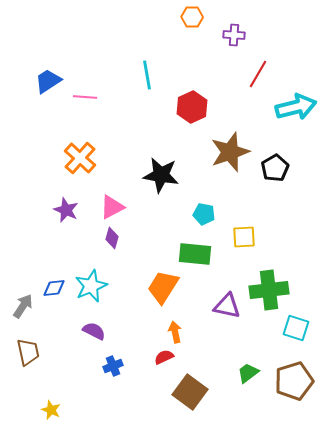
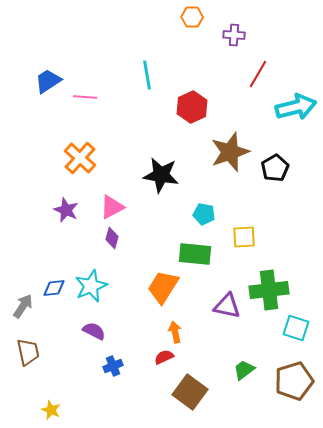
green trapezoid: moved 4 px left, 3 px up
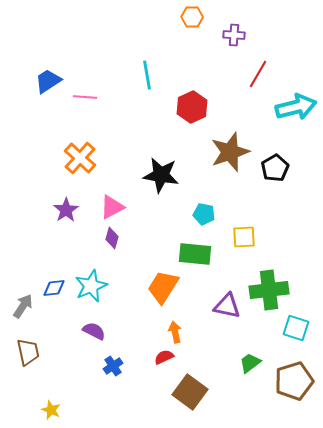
purple star: rotated 15 degrees clockwise
blue cross: rotated 12 degrees counterclockwise
green trapezoid: moved 6 px right, 7 px up
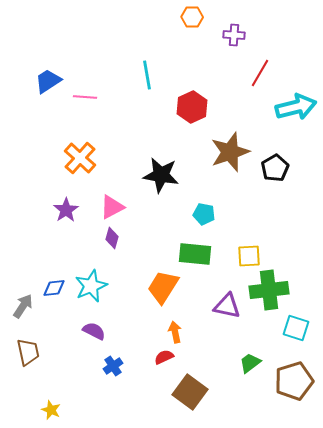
red line: moved 2 px right, 1 px up
yellow square: moved 5 px right, 19 px down
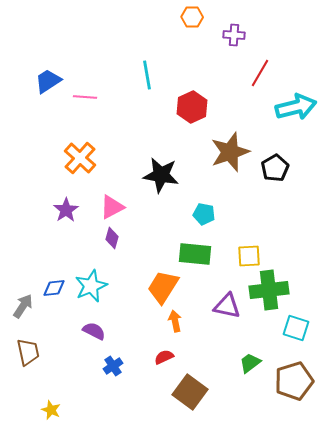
orange arrow: moved 11 px up
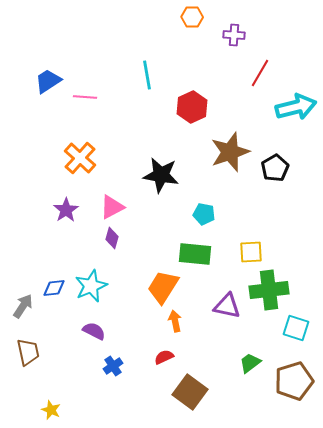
yellow square: moved 2 px right, 4 px up
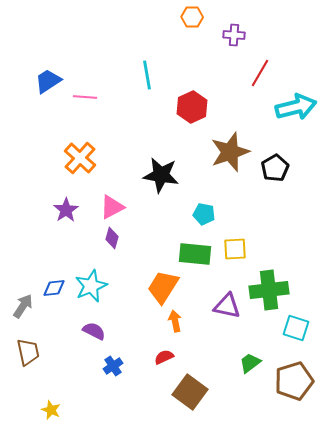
yellow square: moved 16 px left, 3 px up
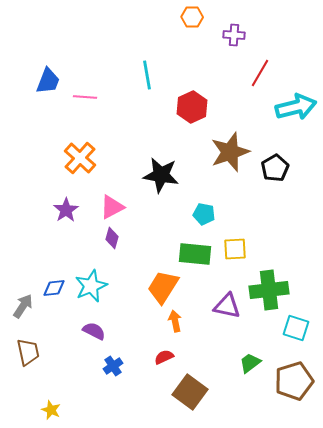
blue trapezoid: rotated 144 degrees clockwise
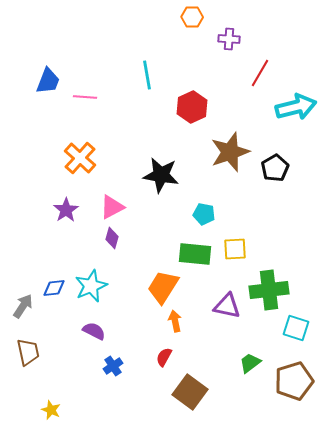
purple cross: moved 5 px left, 4 px down
red semicircle: rotated 36 degrees counterclockwise
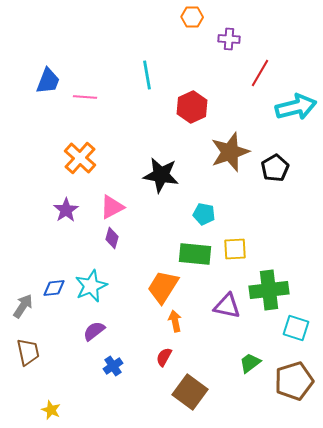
purple semicircle: rotated 65 degrees counterclockwise
